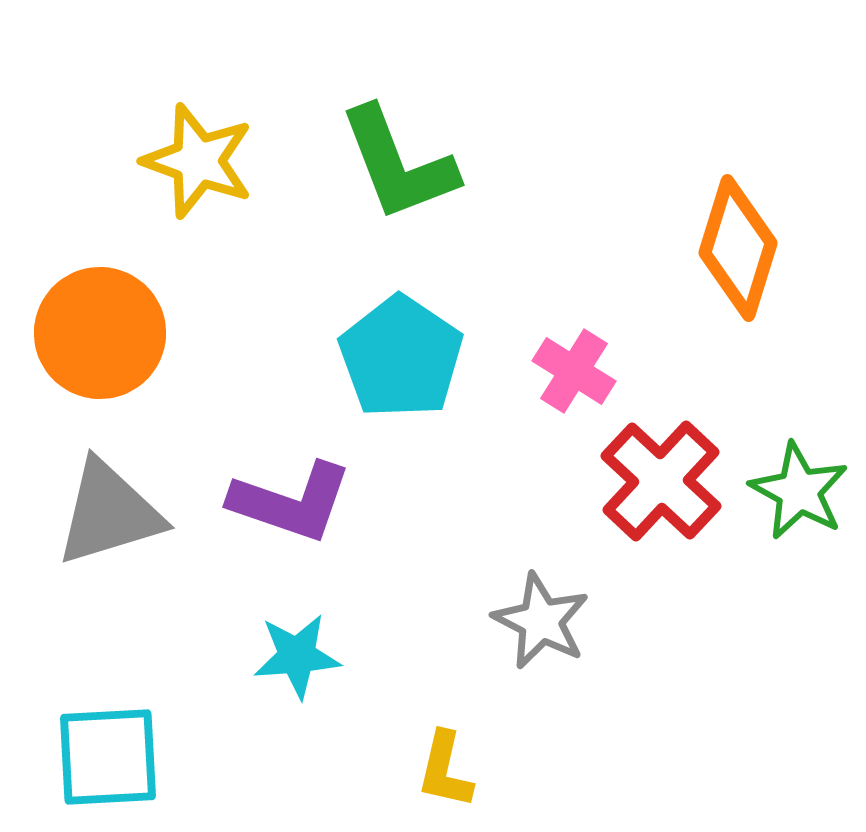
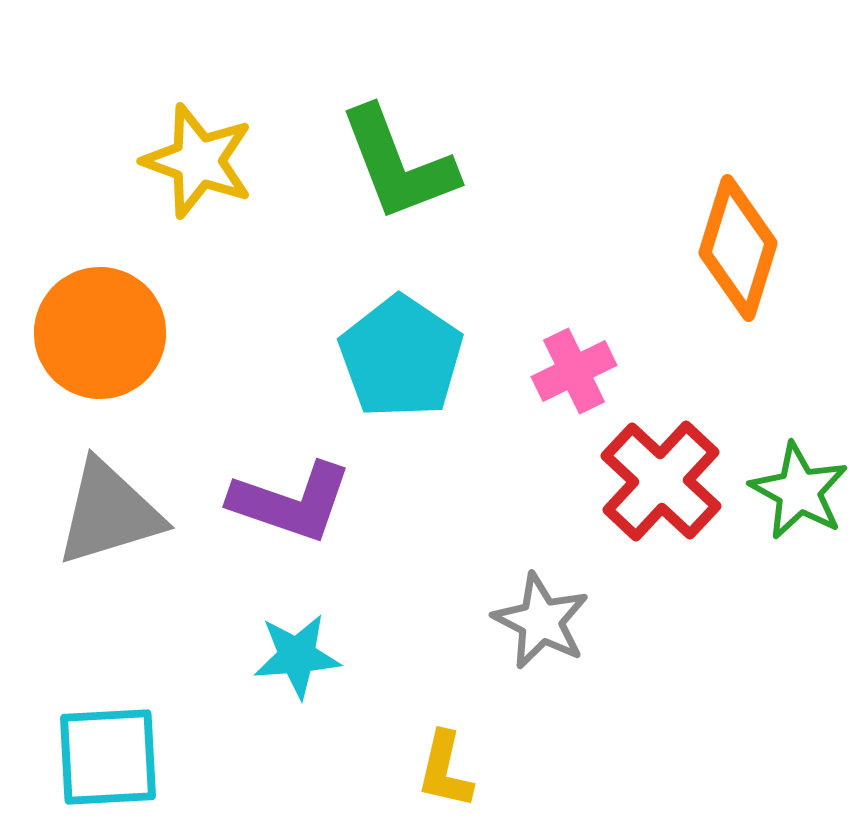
pink cross: rotated 32 degrees clockwise
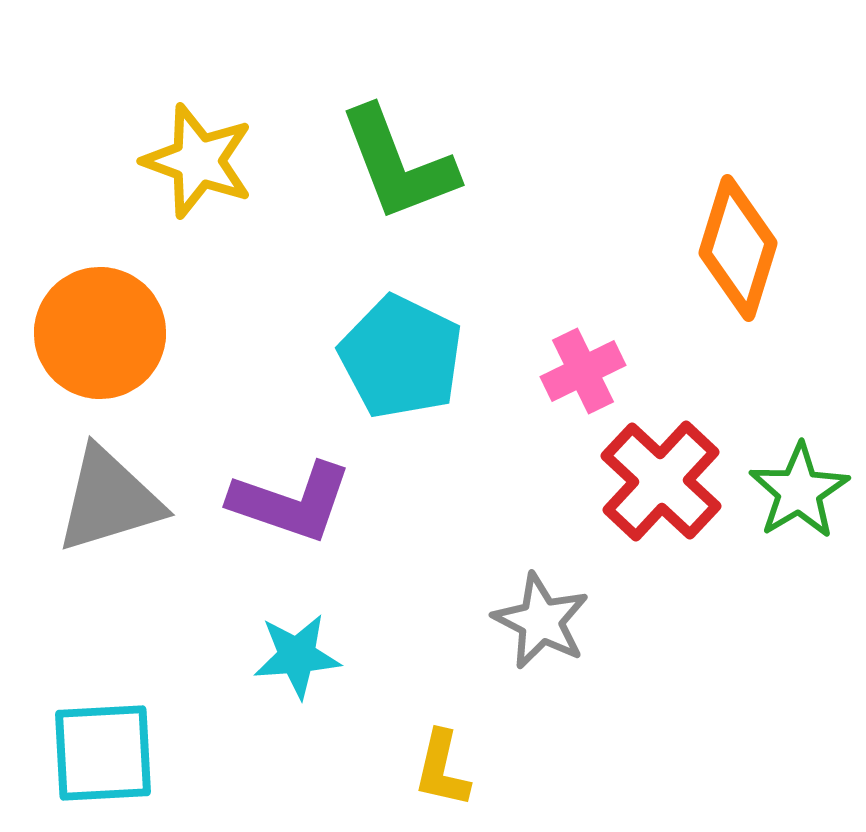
cyan pentagon: rotated 8 degrees counterclockwise
pink cross: moved 9 px right
green star: rotated 12 degrees clockwise
gray triangle: moved 13 px up
cyan square: moved 5 px left, 4 px up
yellow L-shape: moved 3 px left, 1 px up
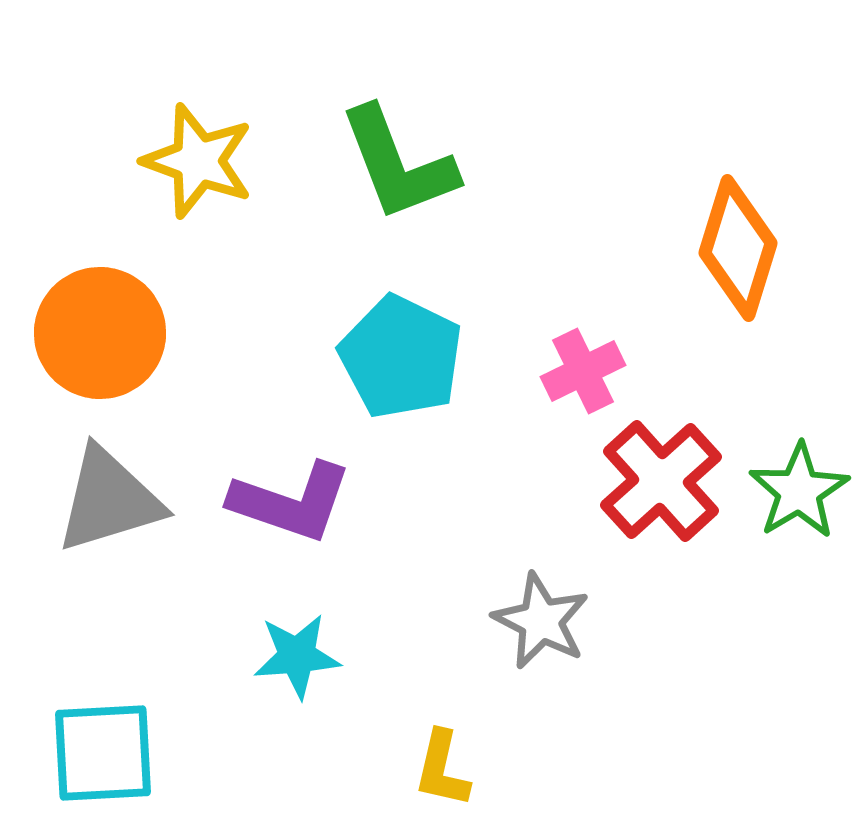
red cross: rotated 5 degrees clockwise
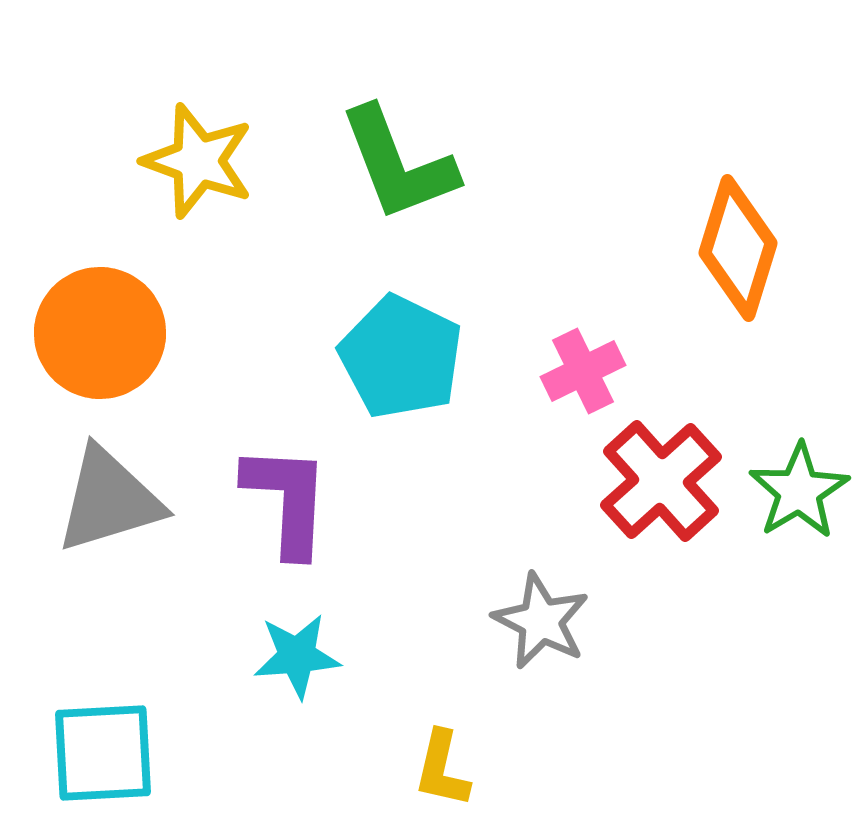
purple L-shape: moved 4 px left, 2 px up; rotated 106 degrees counterclockwise
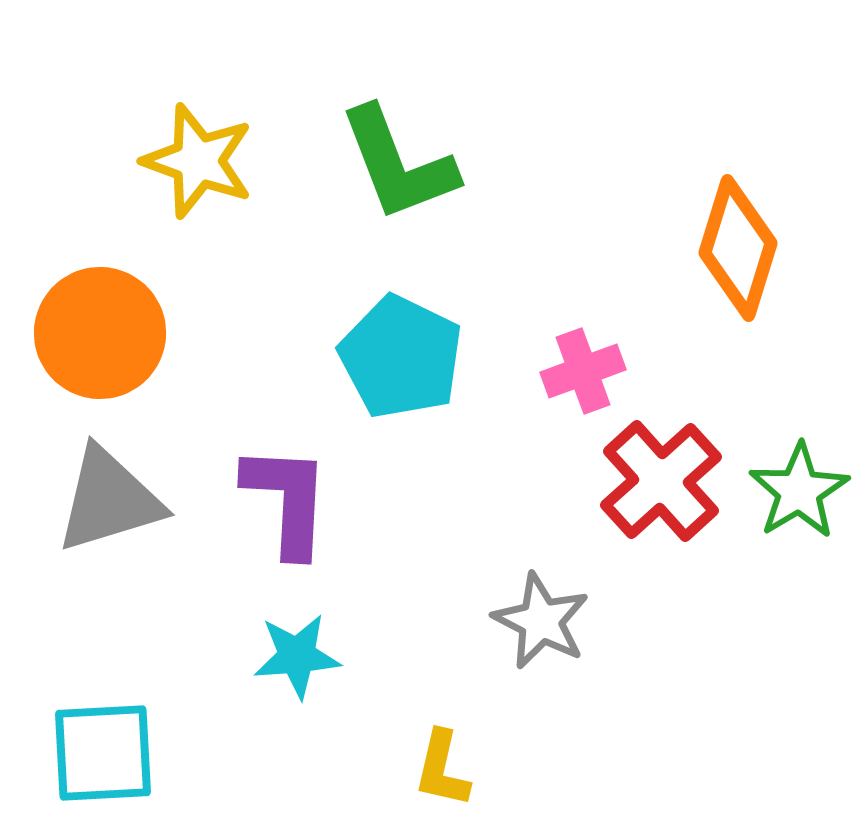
pink cross: rotated 6 degrees clockwise
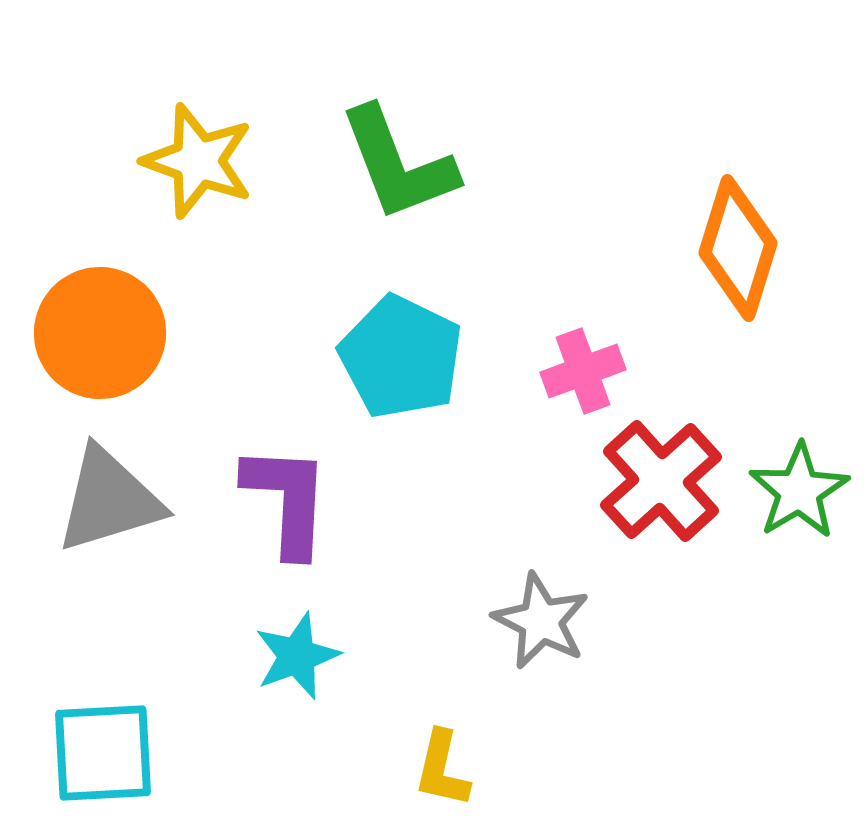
cyan star: rotated 16 degrees counterclockwise
